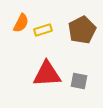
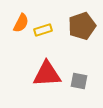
brown pentagon: moved 4 px up; rotated 8 degrees clockwise
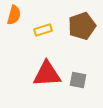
orange semicircle: moved 7 px left, 8 px up; rotated 12 degrees counterclockwise
gray square: moved 1 px left, 1 px up
